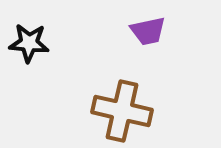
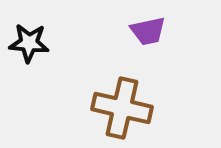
brown cross: moved 3 px up
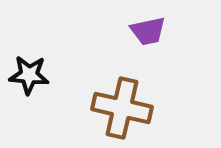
black star: moved 32 px down
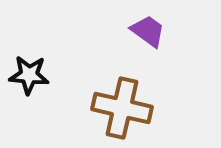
purple trapezoid: rotated 132 degrees counterclockwise
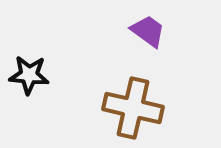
brown cross: moved 11 px right
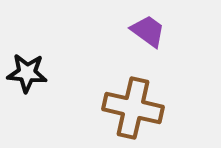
black star: moved 2 px left, 2 px up
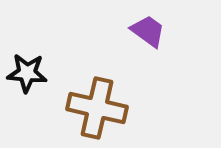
brown cross: moved 36 px left
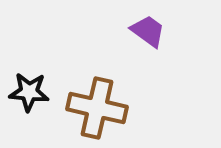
black star: moved 2 px right, 19 px down
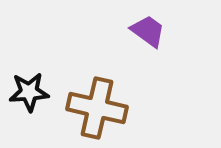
black star: rotated 9 degrees counterclockwise
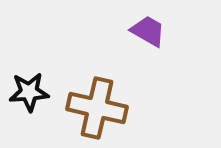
purple trapezoid: rotated 6 degrees counterclockwise
